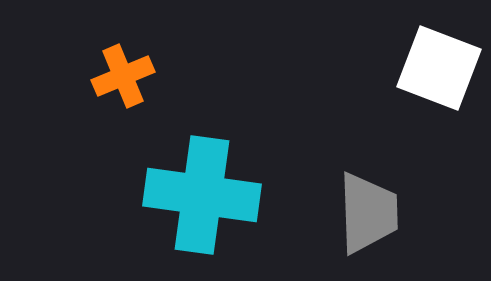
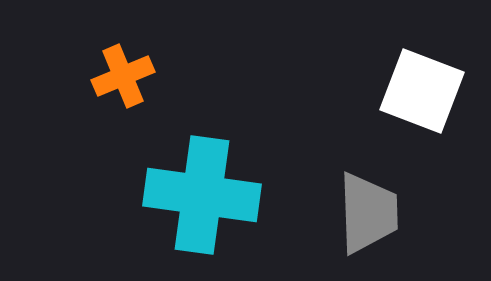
white square: moved 17 px left, 23 px down
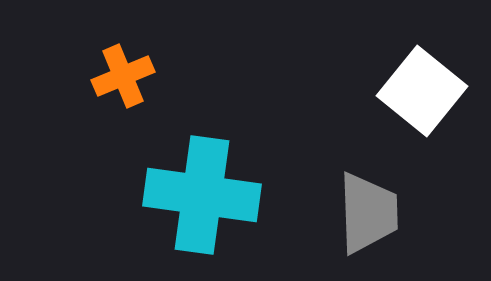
white square: rotated 18 degrees clockwise
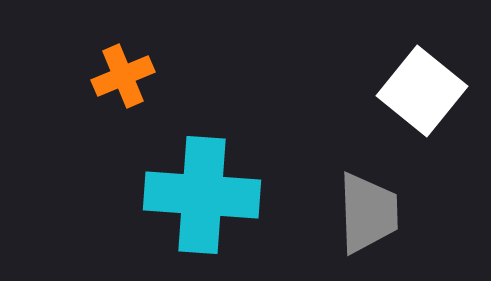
cyan cross: rotated 4 degrees counterclockwise
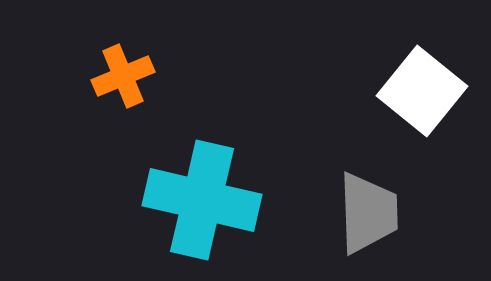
cyan cross: moved 5 px down; rotated 9 degrees clockwise
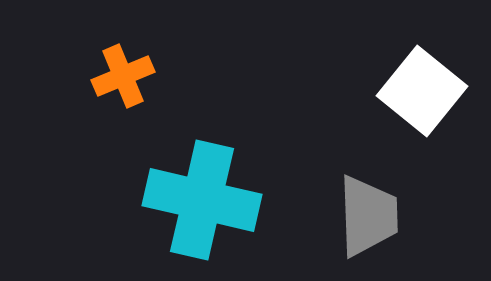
gray trapezoid: moved 3 px down
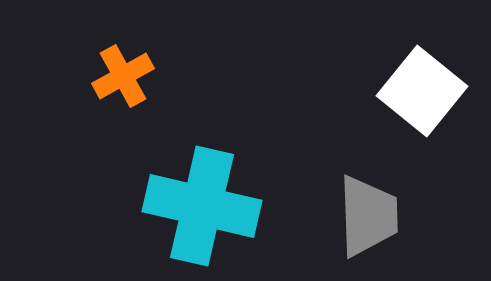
orange cross: rotated 6 degrees counterclockwise
cyan cross: moved 6 px down
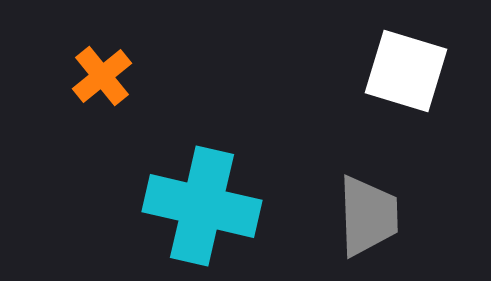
orange cross: moved 21 px left; rotated 10 degrees counterclockwise
white square: moved 16 px left, 20 px up; rotated 22 degrees counterclockwise
